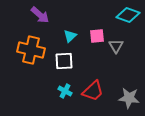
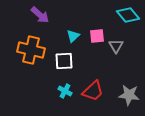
cyan diamond: rotated 30 degrees clockwise
cyan triangle: moved 3 px right
gray star: moved 3 px up
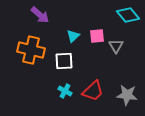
gray star: moved 2 px left
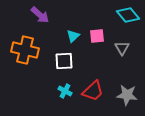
gray triangle: moved 6 px right, 2 px down
orange cross: moved 6 px left
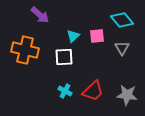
cyan diamond: moved 6 px left, 5 px down
white square: moved 4 px up
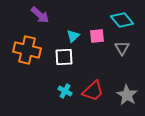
orange cross: moved 2 px right
gray star: rotated 25 degrees clockwise
